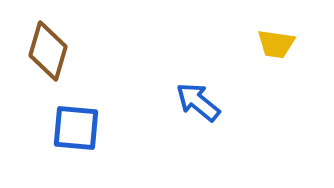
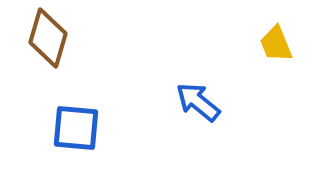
yellow trapezoid: rotated 60 degrees clockwise
brown diamond: moved 13 px up
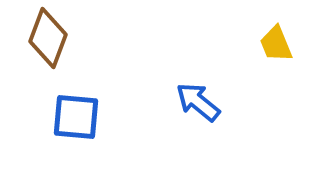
brown diamond: rotated 4 degrees clockwise
blue square: moved 11 px up
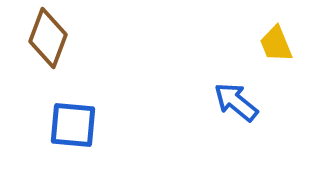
blue arrow: moved 38 px right
blue square: moved 3 px left, 8 px down
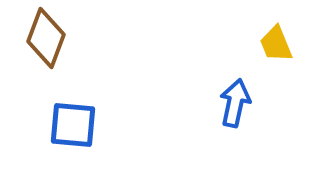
brown diamond: moved 2 px left
blue arrow: moved 1 px left, 1 px down; rotated 63 degrees clockwise
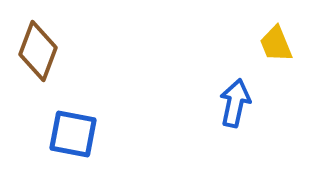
brown diamond: moved 8 px left, 13 px down
blue square: moved 9 px down; rotated 6 degrees clockwise
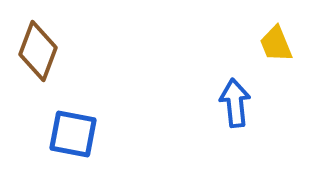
blue arrow: rotated 18 degrees counterclockwise
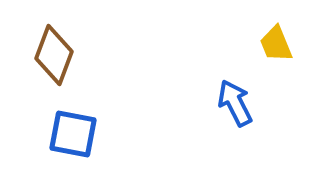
brown diamond: moved 16 px right, 4 px down
blue arrow: rotated 21 degrees counterclockwise
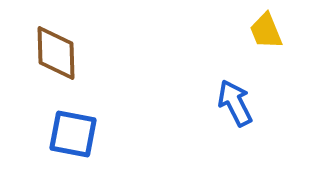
yellow trapezoid: moved 10 px left, 13 px up
brown diamond: moved 2 px right, 2 px up; rotated 22 degrees counterclockwise
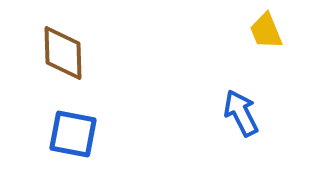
brown diamond: moved 7 px right
blue arrow: moved 6 px right, 10 px down
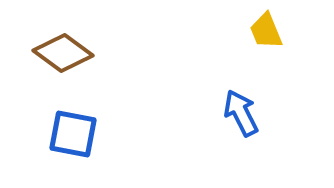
brown diamond: rotated 52 degrees counterclockwise
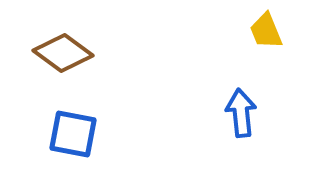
blue arrow: rotated 21 degrees clockwise
